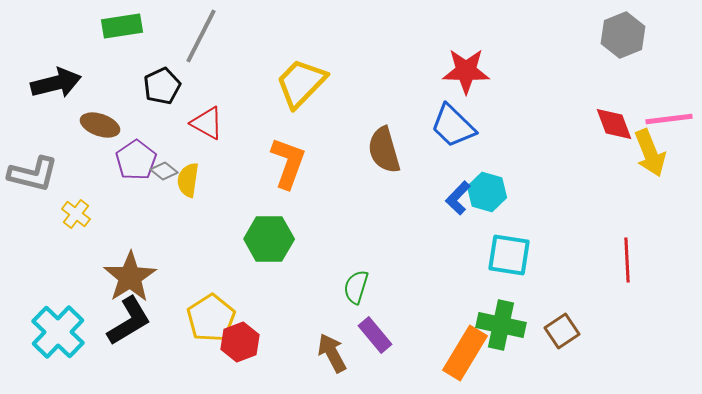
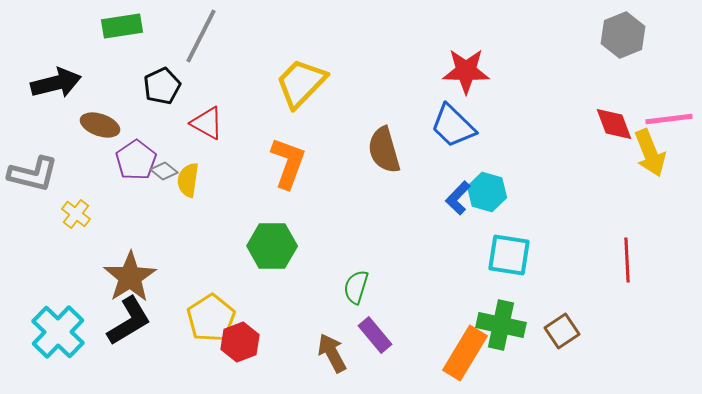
green hexagon: moved 3 px right, 7 px down
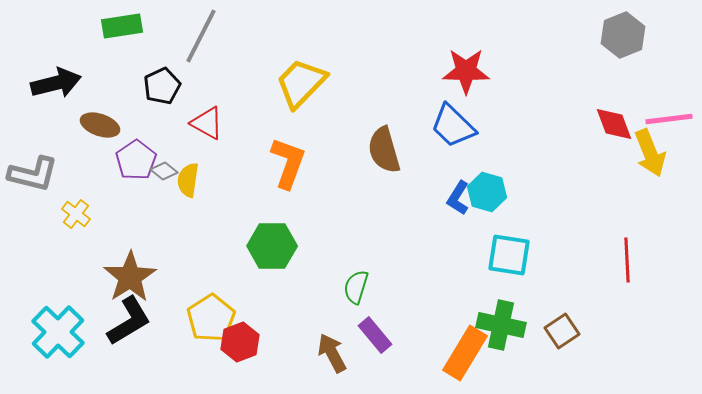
blue L-shape: rotated 12 degrees counterclockwise
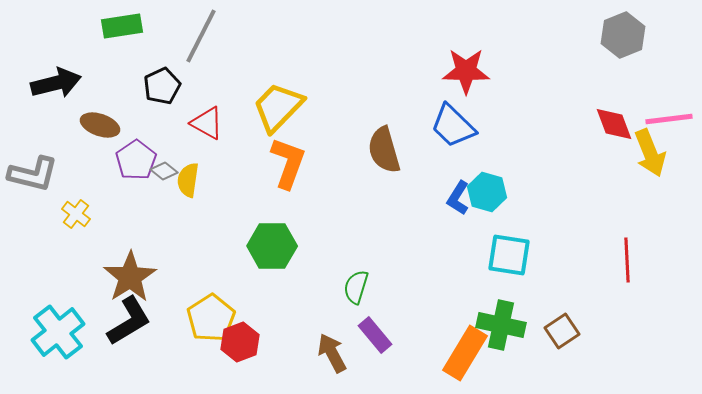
yellow trapezoid: moved 23 px left, 24 px down
cyan cross: rotated 8 degrees clockwise
